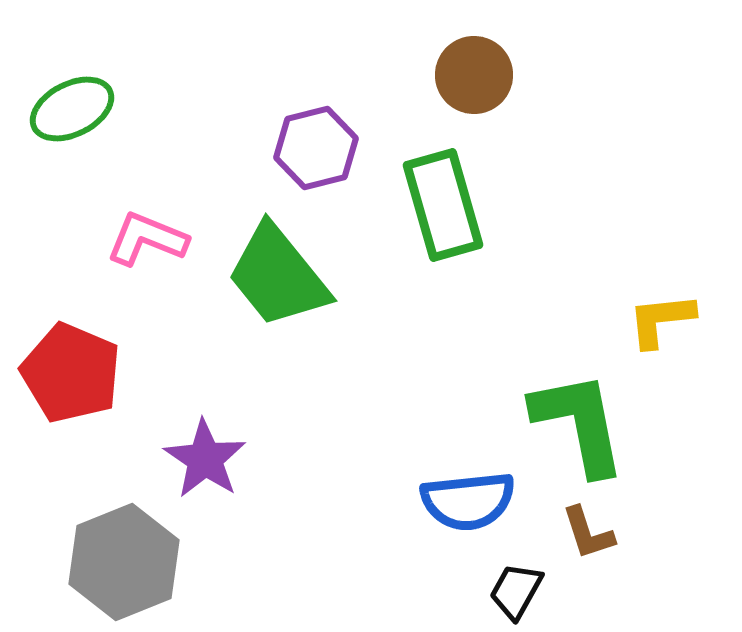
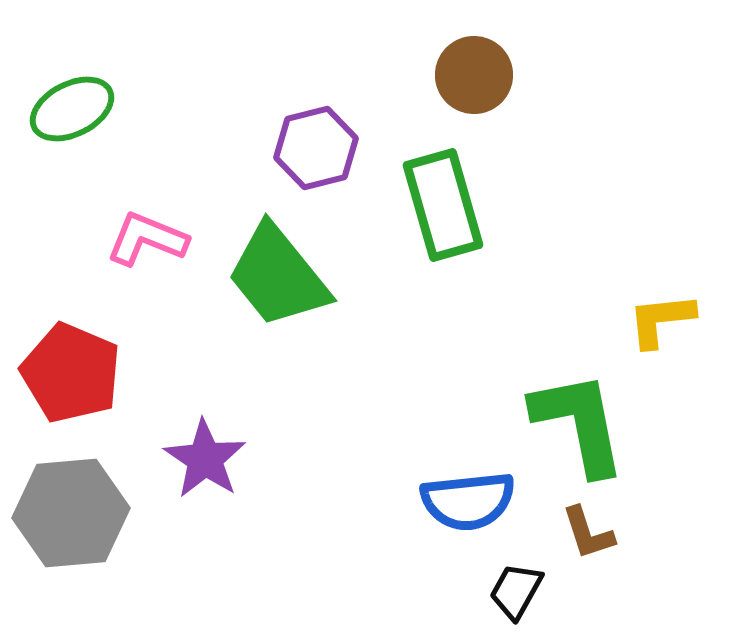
gray hexagon: moved 53 px left, 49 px up; rotated 17 degrees clockwise
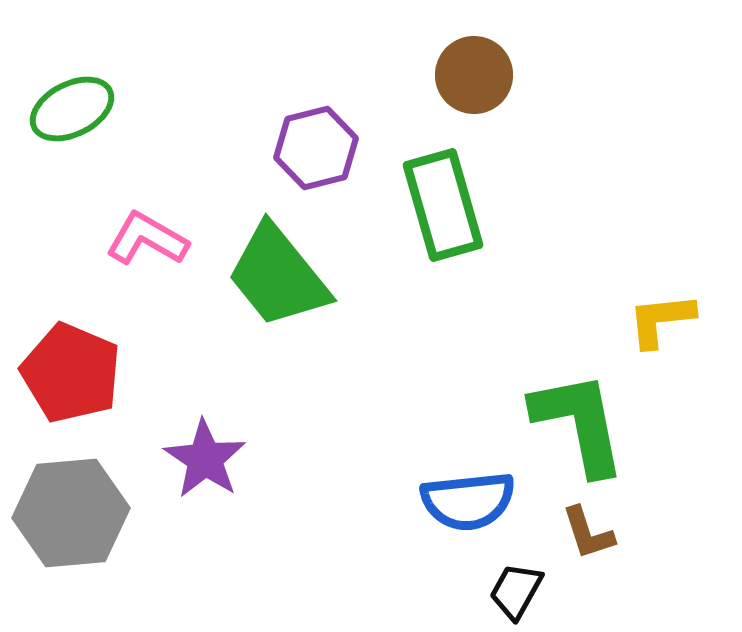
pink L-shape: rotated 8 degrees clockwise
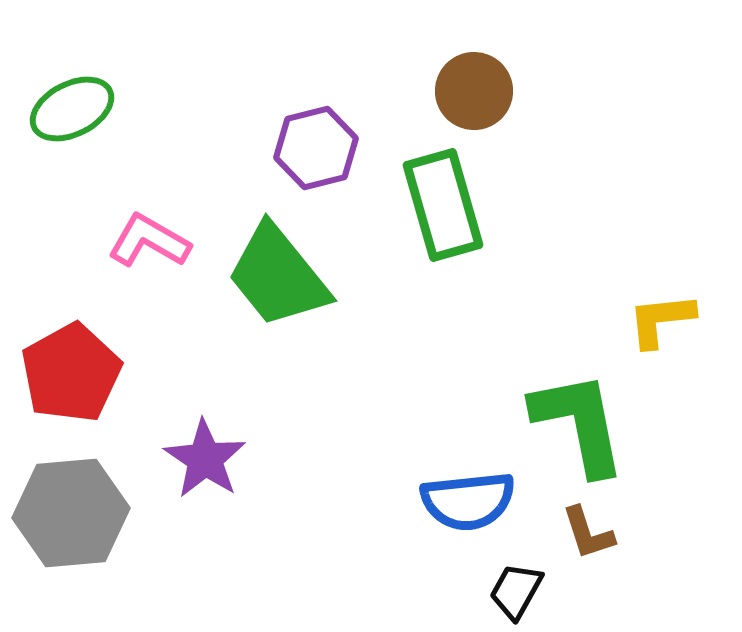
brown circle: moved 16 px down
pink L-shape: moved 2 px right, 2 px down
red pentagon: rotated 20 degrees clockwise
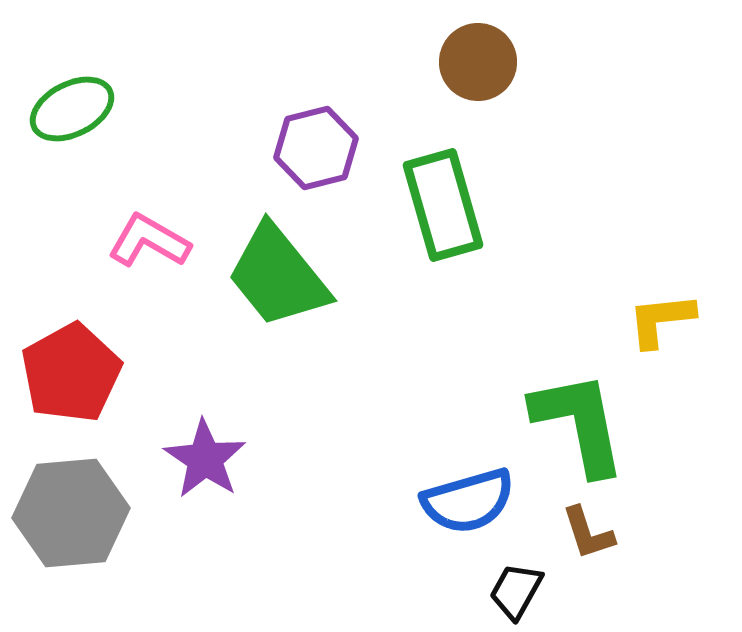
brown circle: moved 4 px right, 29 px up
blue semicircle: rotated 10 degrees counterclockwise
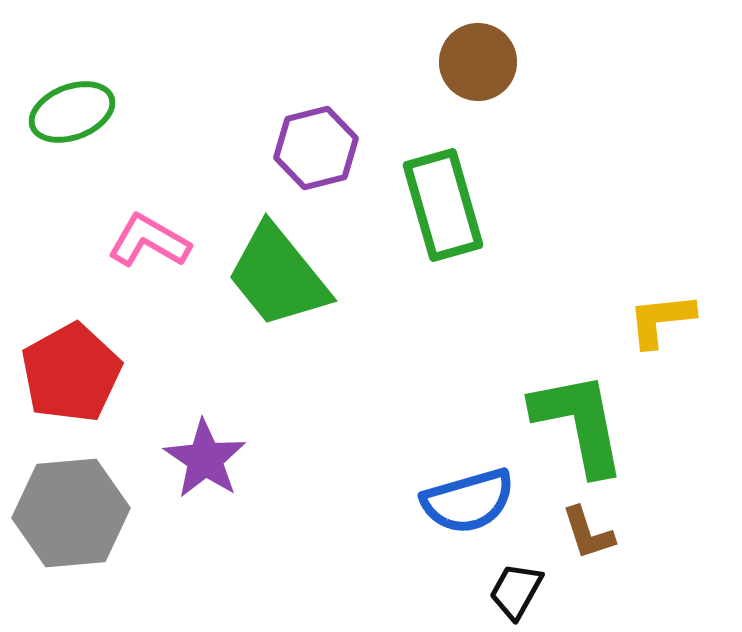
green ellipse: moved 3 px down; rotated 6 degrees clockwise
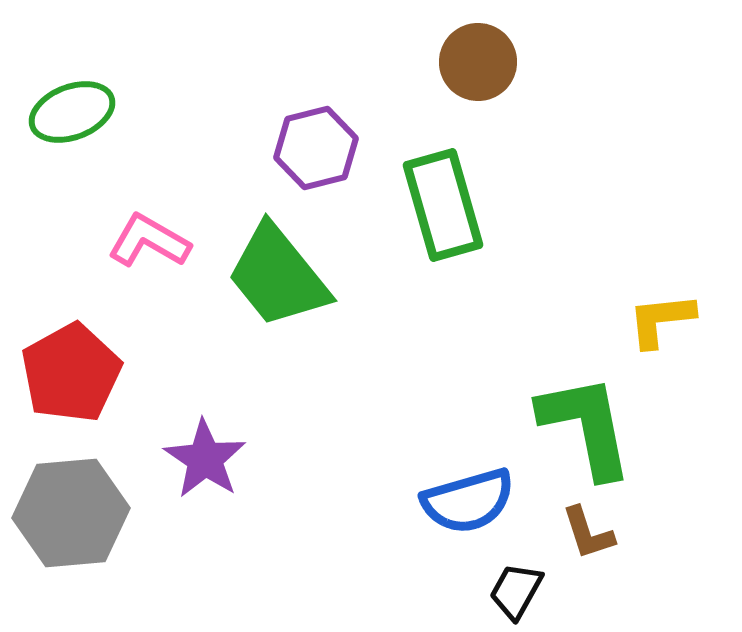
green L-shape: moved 7 px right, 3 px down
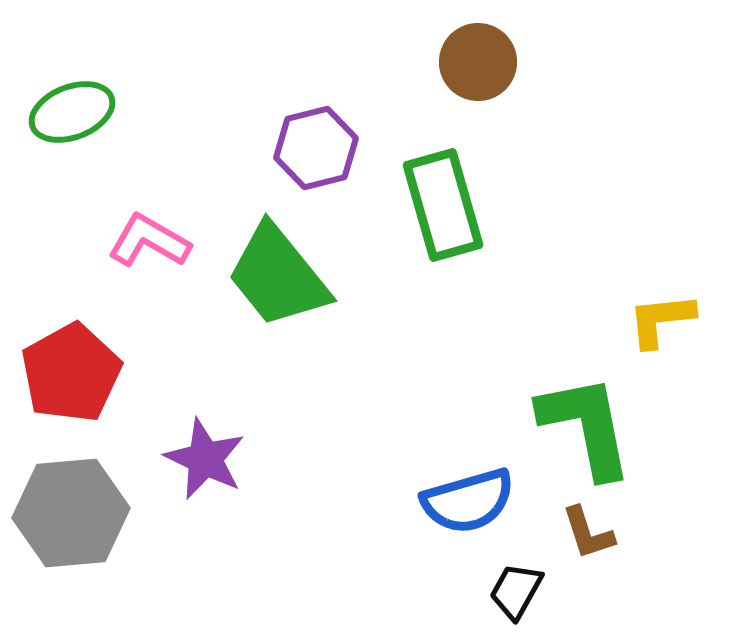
purple star: rotated 8 degrees counterclockwise
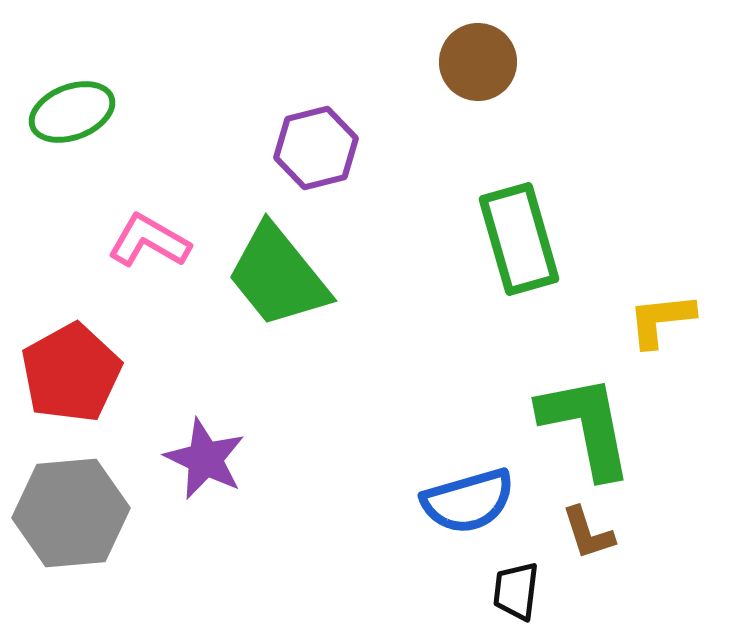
green rectangle: moved 76 px right, 34 px down
black trapezoid: rotated 22 degrees counterclockwise
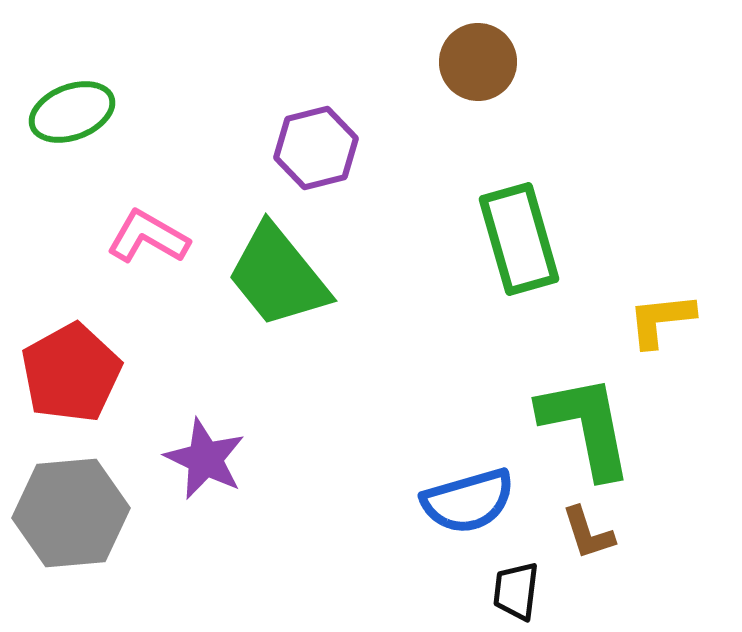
pink L-shape: moved 1 px left, 4 px up
